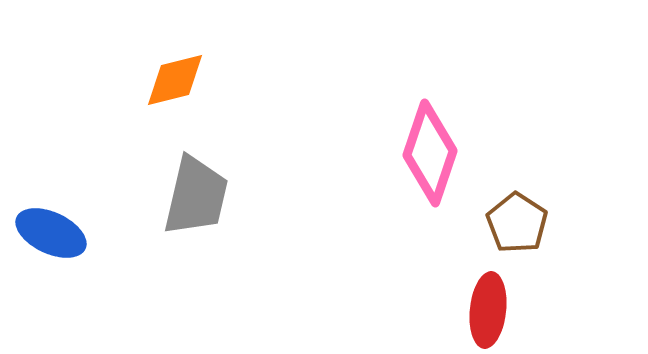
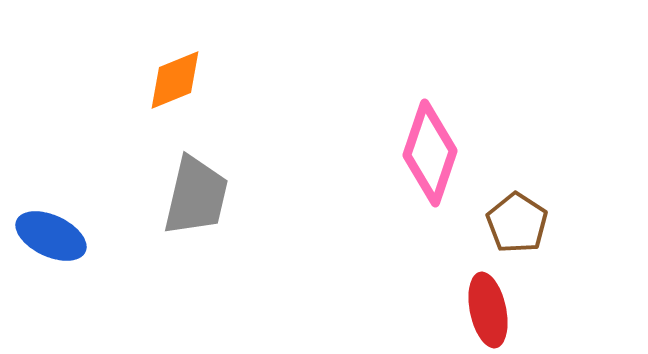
orange diamond: rotated 8 degrees counterclockwise
blue ellipse: moved 3 px down
red ellipse: rotated 18 degrees counterclockwise
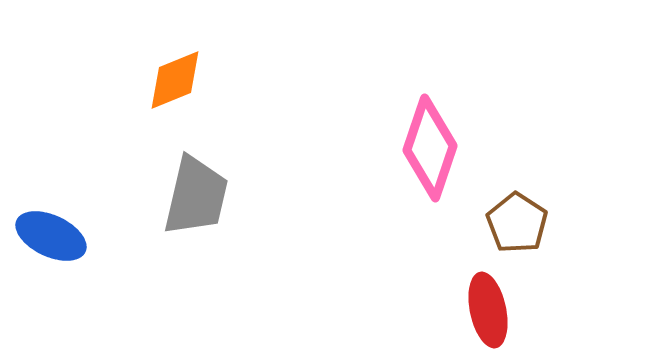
pink diamond: moved 5 px up
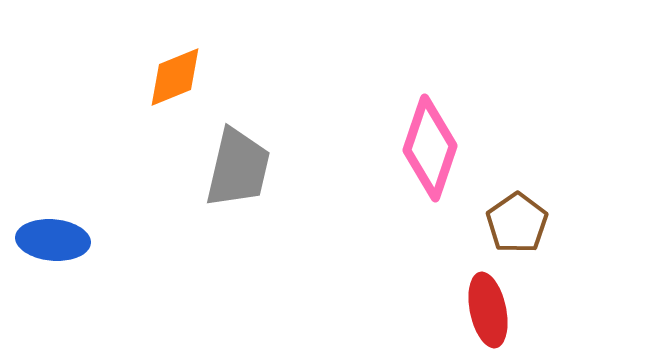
orange diamond: moved 3 px up
gray trapezoid: moved 42 px right, 28 px up
brown pentagon: rotated 4 degrees clockwise
blue ellipse: moved 2 px right, 4 px down; rotated 20 degrees counterclockwise
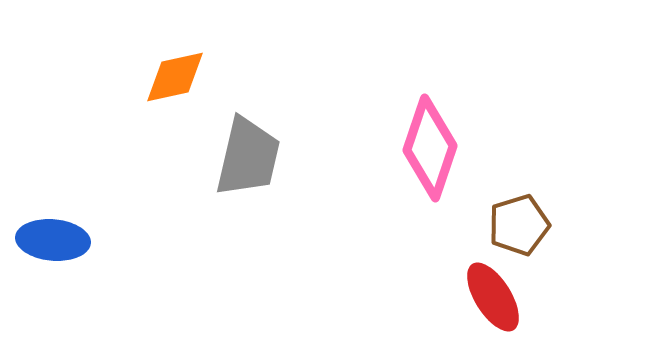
orange diamond: rotated 10 degrees clockwise
gray trapezoid: moved 10 px right, 11 px up
brown pentagon: moved 2 px right, 2 px down; rotated 18 degrees clockwise
red ellipse: moved 5 px right, 13 px up; rotated 20 degrees counterclockwise
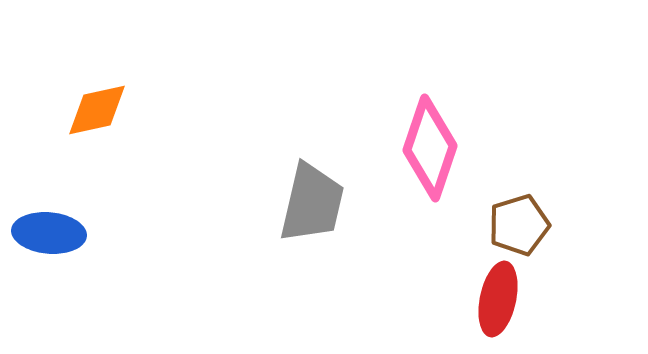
orange diamond: moved 78 px left, 33 px down
gray trapezoid: moved 64 px right, 46 px down
blue ellipse: moved 4 px left, 7 px up
red ellipse: moved 5 px right, 2 px down; rotated 44 degrees clockwise
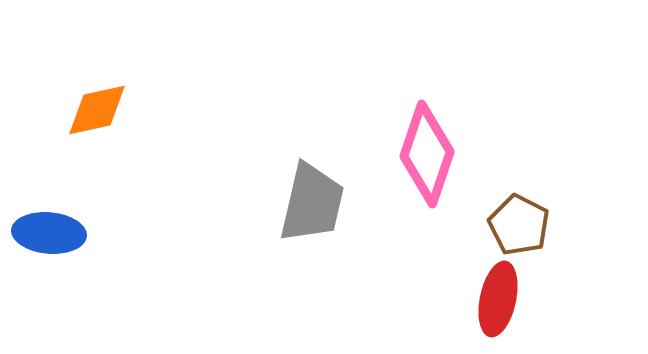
pink diamond: moved 3 px left, 6 px down
brown pentagon: rotated 28 degrees counterclockwise
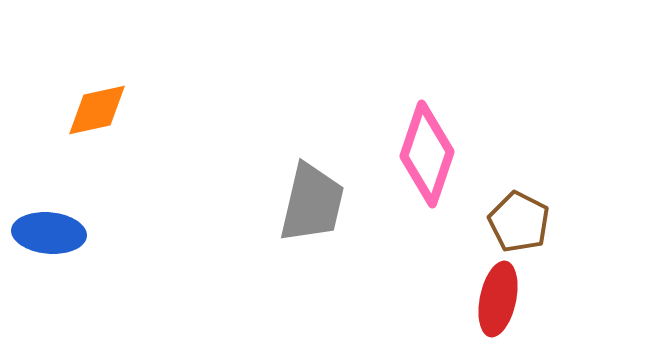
brown pentagon: moved 3 px up
